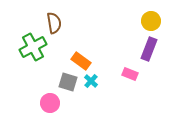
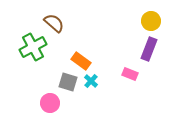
brown semicircle: rotated 40 degrees counterclockwise
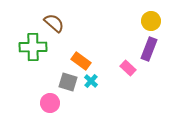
green cross: rotated 28 degrees clockwise
pink rectangle: moved 2 px left, 6 px up; rotated 21 degrees clockwise
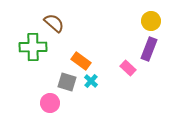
gray square: moved 1 px left
